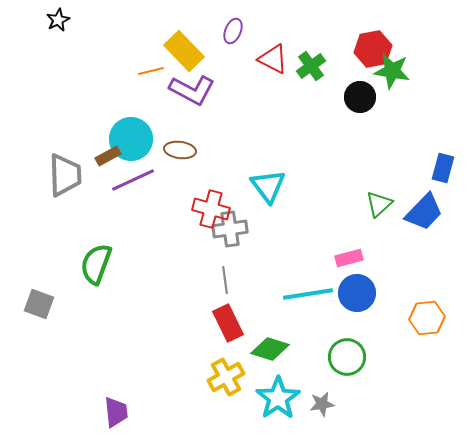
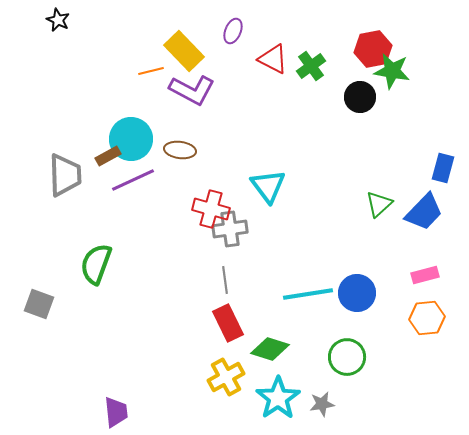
black star: rotated 20 degrees counterclockwise
pink rectangle: moved 76 px right, 17 px down
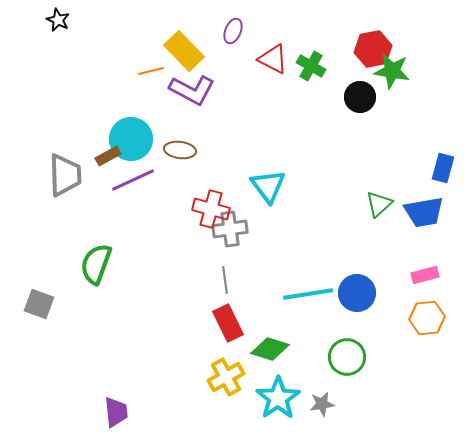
green cross: rotated 24 degrees counterclockwise
blue trapezoid: rotated 36 degrees clockwise
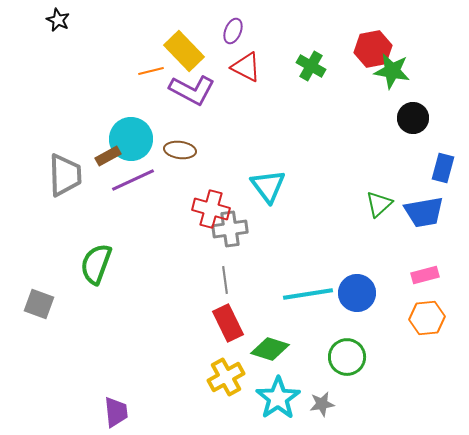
red triangle: moved 27 px left, 8 px down
black circle: moved 53 px right, 21 px down
